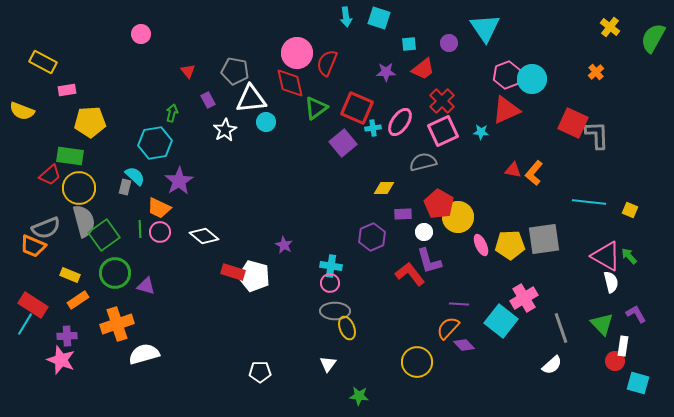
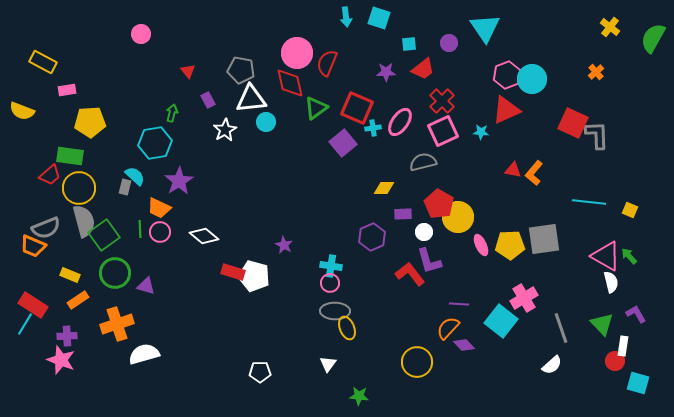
gray pentagon at (235, 71): moved 6 px right, 1 px up
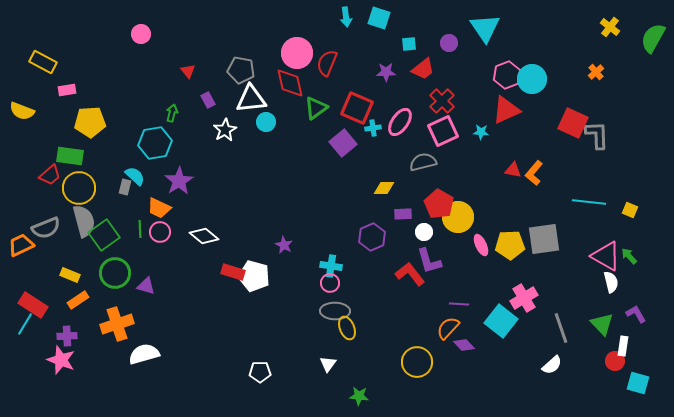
orange trapezoid at (33, 246): moved 12 px left, 1 px up; rotated 132 degrees clockwise
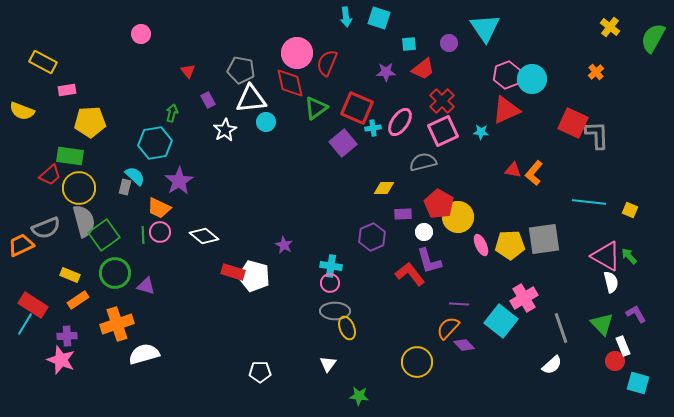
green line at (140, 229): moved 3 px right, 6 px down
white rectangle at (623, 346): rotated 30 degrees counterclockwise
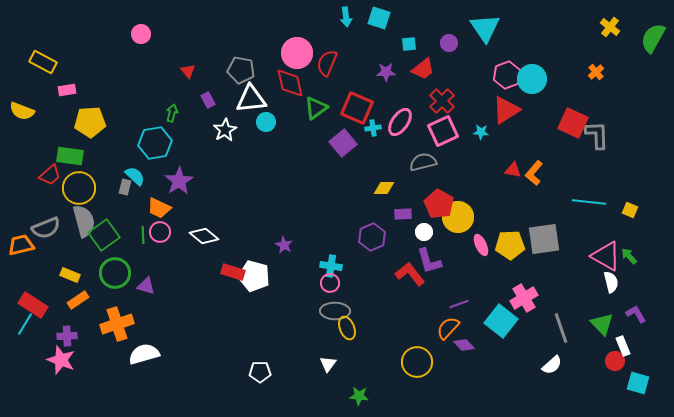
red triangle at (506, 110): rotated 8 degrees counterclockwise
orange trapezoid at (21, 245): rotated 12 degrees clockwise
purple line at (459, 304): rotated 24 degrees counterclockwise
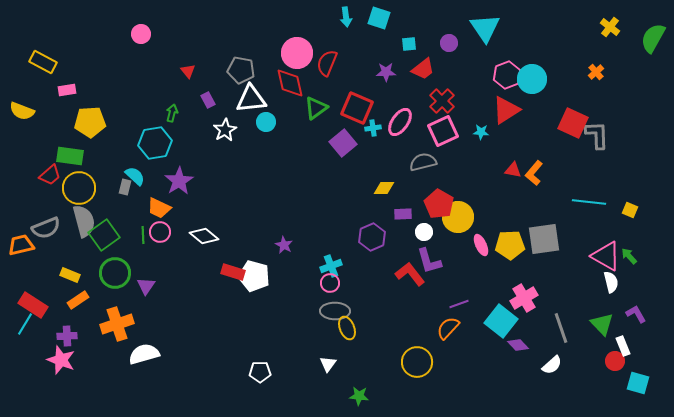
cyan cross at (331, 266): rotated 30 degrees counterclockwise
purple triangle at (146, 286): rotated 48 degrees clockwise
purple diamond at (464, 345): moved 54 px right
